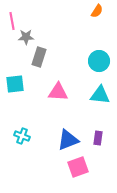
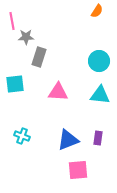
pink square: moved 3 px down; rotated 15 degrees clockwise
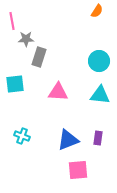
gray star: moved 2 px down
